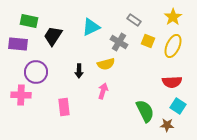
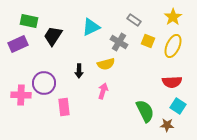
purple rectangle: rotated 30 degrees counterclockwise
purple circle: moved 8 px right, 11 px down
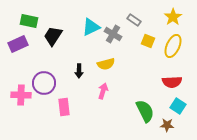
gray cross: moved 6 px left, 8 px up
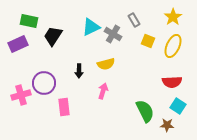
gray rectangle: rotated 24 degrees clockwise
pink cross: rotated 18 degrees counterclockwise
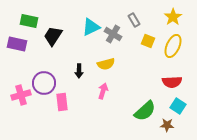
purple rectangle: moved 1 px left; rotated 36 degrees clockwise
pink rectangle: moved 2 px left, 5 px up
green semicircle: rotated 75 degrees clockwise
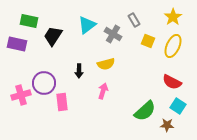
cyan triangle: moved 4 px left, 2 px up; rotated 12 degrees counterclockwise
red semicircle: rotated 30 degrees clockwise
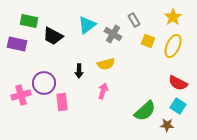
black trapezoid: rotated 95 degrees counterclockwise
red semicircle: moved 6 px right, 1 px down
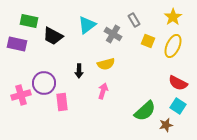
brown star: moved 1 px left; rotated 16 degrees counterclockwise
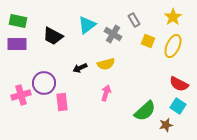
green rectangle: moved 11 px left
purple rectangle: rotated 12 degrees counterclockwise
black arrow: moved 1 px right, 3 px up; rotated 64 degrees clockwise
red semicircle: moved 1 px right, 1 px down
pink arrow: moved 3 px right, 2 px down
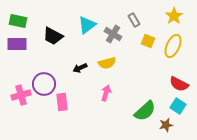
yellow star: moved 1 px right, 1 px up
yellow semicircle: moved 1 px right, 1 px up
purple circle: moved 1 px down
